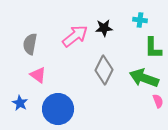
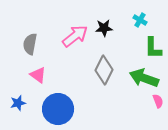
cyan cross: rotated 24 degrees clockwise
blue star: moved 2 px left; rotated 28 degrees clockwise
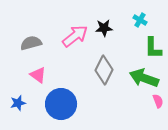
gray semicircle: moved 1 px right, 1 px up; rotated 65 degrees clockwise
blue circle: moved 3 px right, 5 px up
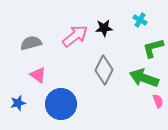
green L-shape: rotated 75 degrees clockwise
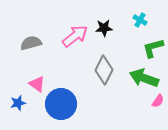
pink triangle: moved 1 px left, 9 px down
pink semicircle: rotated 56 degrees clockwise
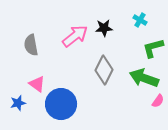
gray semicircle: moved 2 px down; rotated 85 degrees counterclockwise
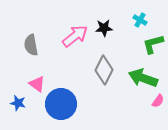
green L-shape: moved 4 px up
green arrow: moved 1 px left
blue star: rotated 28 degrees clockwise
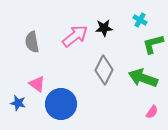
gray semicircle: moved 1 px right, 3 px up
pink semicircle: moved 6 px left, 11 px down
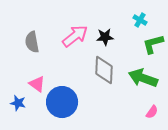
black star: moved 1 px right, 9 px down
gray diamond: rotated 24 degrees counterclockwise
blue circle: moved 1 px right, 2 px up
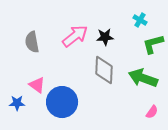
pink triangle: moved 1 px down
blue star: moved 1 px left; rotated 14 degrees counterclockwise
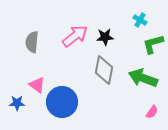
gray semicircle: rotated 15 degrees clockwise
gray diamond: rotated 8 degrees clockwise
